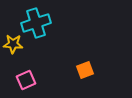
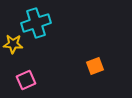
orange square: moved 10 px right, 4 px up
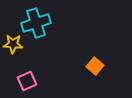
orange square: rotated 30 degrees counterclockwise
pink square: moved 1 px right, 1 px down
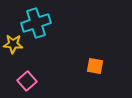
orange square: rotated 30 degrees counterclockwise
pink square: rotated 18 degrees counterclockwise
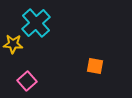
cyan cross: rotated 24 degrees counterclockwise
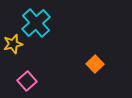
yellow star: rotated 18 degrees counterclockwise
orange square: moved 2 px up; rotated 36 degrees clockwise
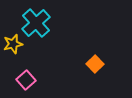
pink square: moved 1 px left, 1 px up
